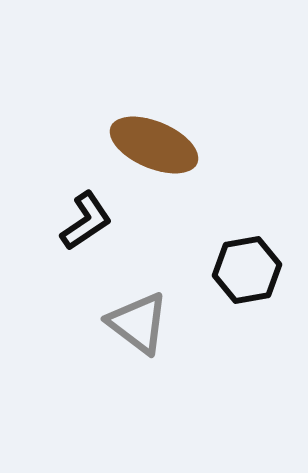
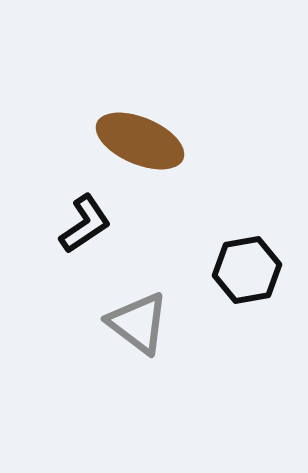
brown ellipse: moved 14 px left, 4 px up
black L-shape: moved 1 px left, 3 px down
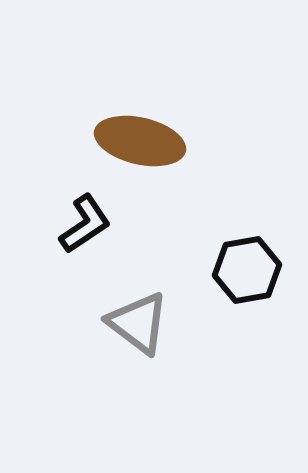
brown ellipse: rotated 10 degrees counterclockwise
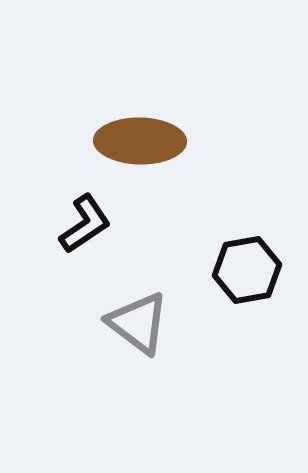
brown ellipse: rotated 12 degrees counterclockwise
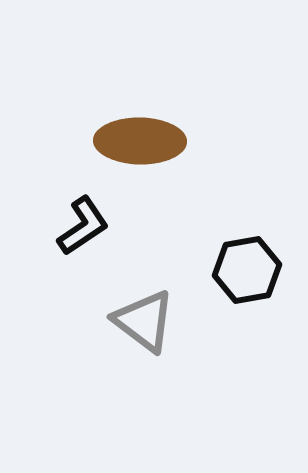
black L-shape: moved 2 px left, 2 px down
gray triangle: moved 6 px right, 2 px up
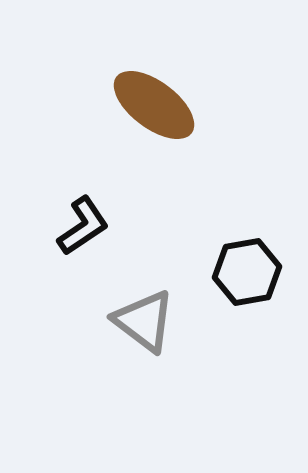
brown ellipse: moved 14 px right, 36 px up; rotated 36 degrees clockwise
black hexagon: moved 2 px down
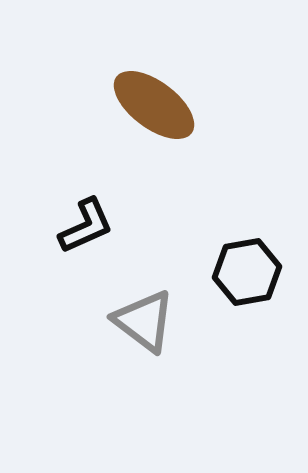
black L-shape: moved 3 px right; rotated 10 degrees clockwise
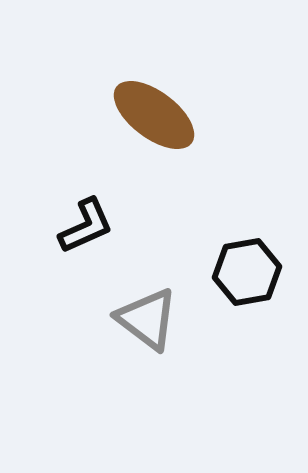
brown ellipse: moved 10 px down
gray triangle: moved 3 px right, 2 px up
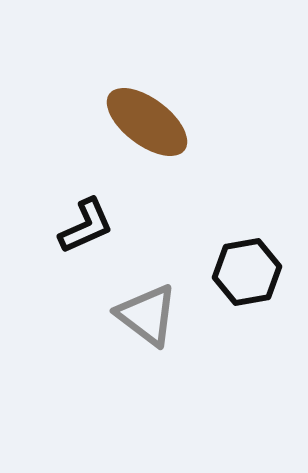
brown ellipse: moved 7 px left, 7 px down
gray triangle: moved 4 px up
